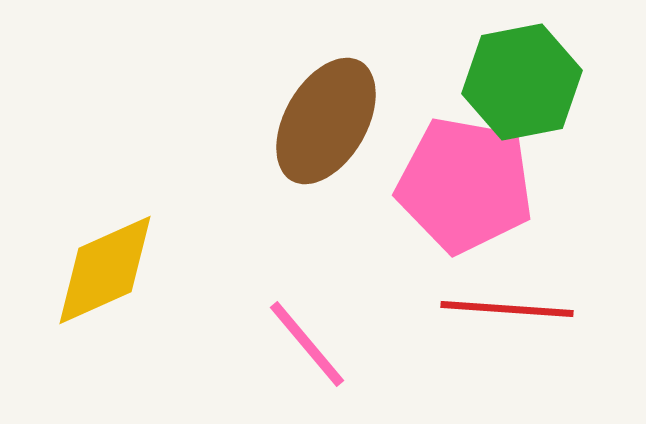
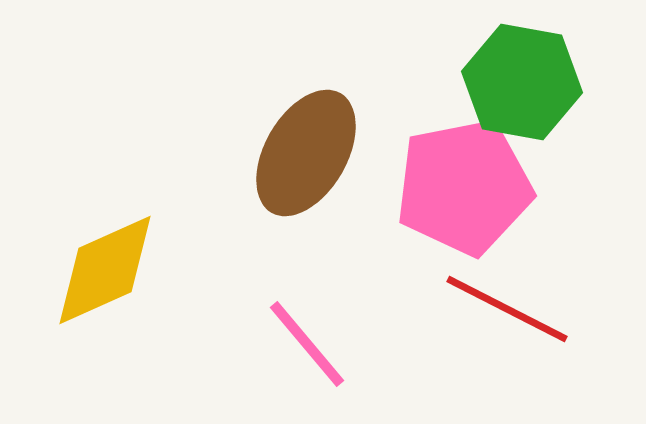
green hexagon: rotated 21 degrees clockwise
brown ellipse: moved 20 px left, 32 px down
pink pentagon: moved 1 px left, 2 px down; rotated 21 degrees counterclockwise
red line: rotated 23 degrees clockwise
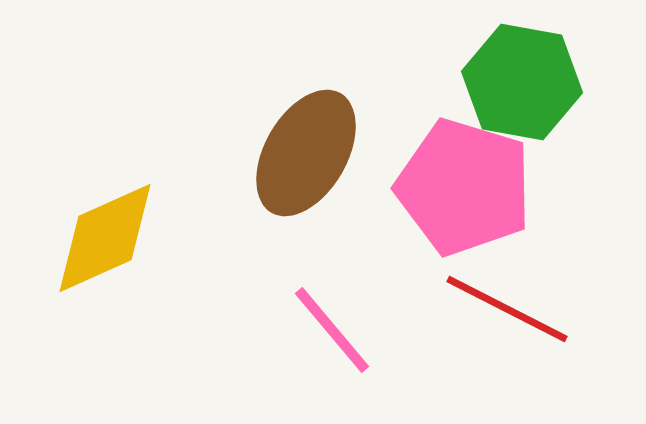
pink pentagon: rotated 28 degrees clockwise
yellow diamond: moved 32 px up
pink line: moved 25 px right, 14 px up
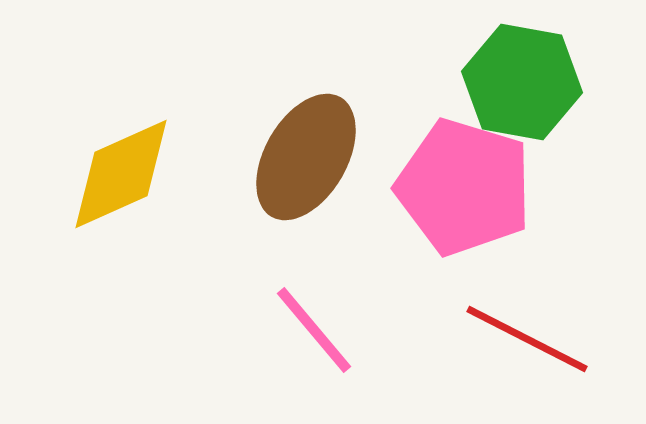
brown ellipse: moved 4 px down
yellow diamond: moved 16 px right, 64 px up
red line: moved 20 px right, 30 px down
pink line: moved 18 px left
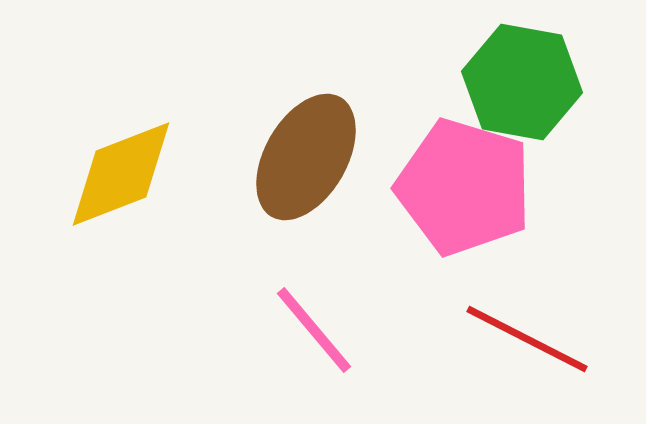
yellow diamond: rotated 3 degrees clockwise
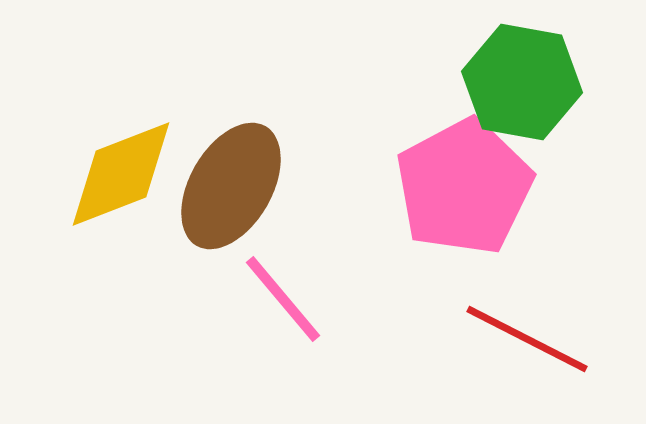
brown ellipse: moved 75 px left, 29 px down
pink pentagon: rotated 27 degrees clockwise
pink line: moved 31 px left, 31 px up
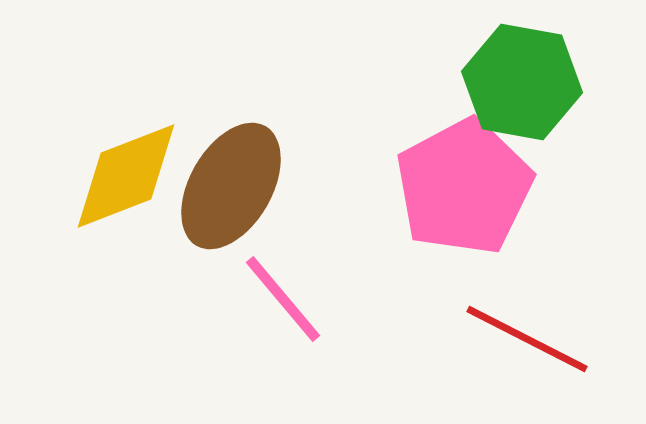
yellow diamond: moved 5 px right, 2 px down
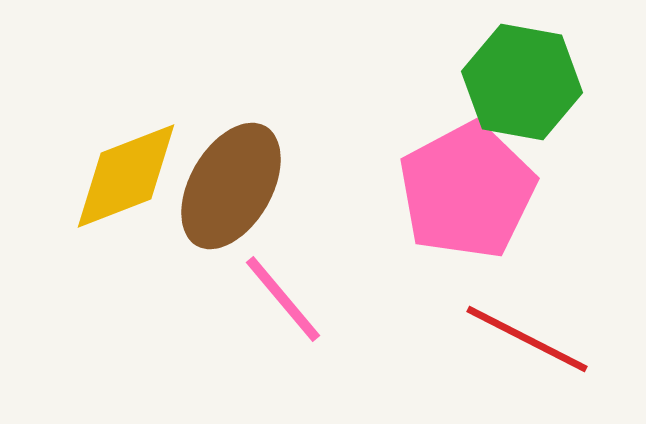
pink pentagon: moved 3 px right, 4 px down
